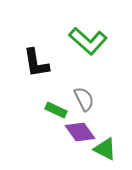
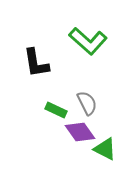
gray semicircle: moved 3 px right, 4 px down
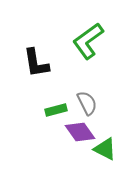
green L-shape: rotated 102 degrees clockwise
green rectangle: rotated 40 degrees counterclockwise
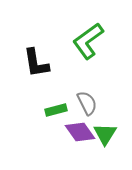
green triangle: moved 15 px up; rotated 35 degrees clockwise
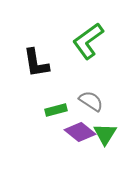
gray semicircle: moved 4 px right, 2 px up; rotated 30 degrees counterclockwise
purple diamond: rotated 16 degrees counterclockwise
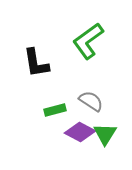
green rectangle: moved 1 px left
purple diamond: rotated 12 degrees counterclockwise
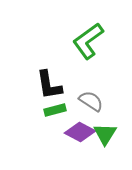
black L-shape: moved 13 px right, 22 px down
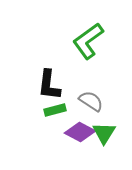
black L-shape: rotated 16 degrees clockwise
green triangle: moved 1 px left, 1 px up
